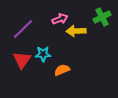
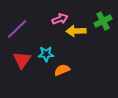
green cross: moved 1 px right, 4 px down
purple line: moved 6 px left
cyan star: moved 3 px right
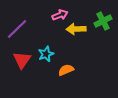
pink arrow: moved 4 px up
yellow arrow: moved 2 px up
cyan star: rotated 21 degrees counterclockwise
orange semicircle: moved 4 px right
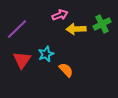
green cross: moved 1 px left, 3 px down
orange semicircle: rotated 70 degrees clockwise
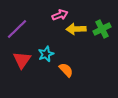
green cross: moved 5 px down
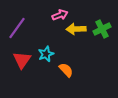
purple line: moved 1 px up; rotated 10 degrees counterclockwise
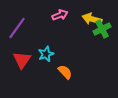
yellow arrow: moved 16 px right, 10 px up; rotated 18 degrees clockwise
orange semicircle: moved 1 px left, 2 px down
